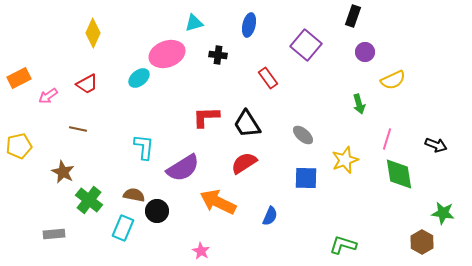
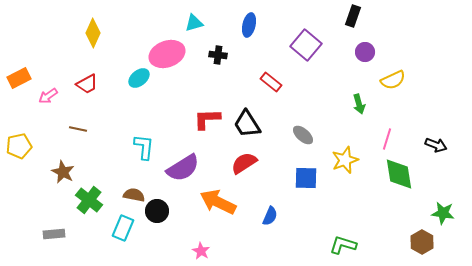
red rectangle: moved 3 px right, 4 px down; rotated 15 degrees counterclockwise
red L-shape: moved 1 px right, 2 px down
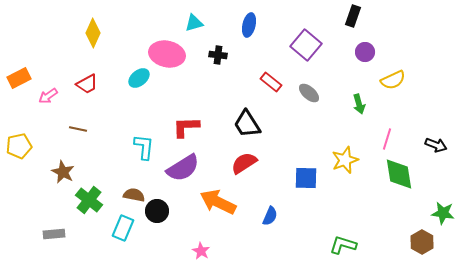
pink ellipse: rotated 32 degrees clockwise
red L-shape: moved 21 px left, 8 px down
gray ellipse: moved 6 px right, 42 px up
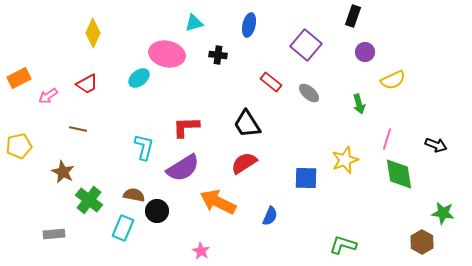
cyan L-shape: rotated 8 degrees clockwise
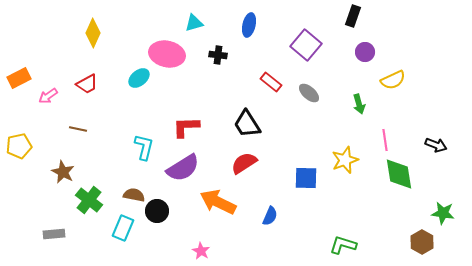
pink line: moved 2 px left, 1 px down; rotated 25 degrees counterclockwise
